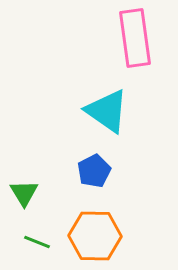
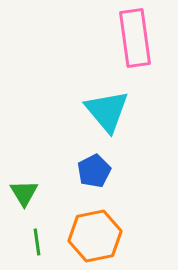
cyan triangle: rotated 15 degrees clockwise
orange hexagon: rotated 12 degrees counterclockwise
green line: rotated 60 degrees clockwise
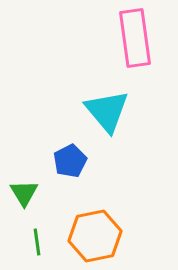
blue pentagon: moved 24 px left, 10 px up
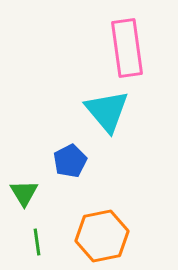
pink rectangle: moved 8 px left, 10 px down
orange hexagon: moved 7 px right
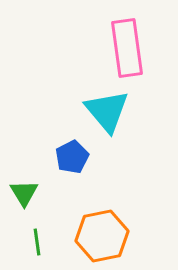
blue pentagon: moved 2 px right, 4 px up
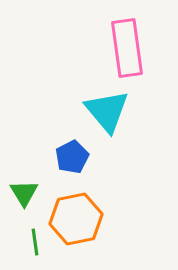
orange hexagon: moved 26 px left, 17 px up
green line: moved 2 px left
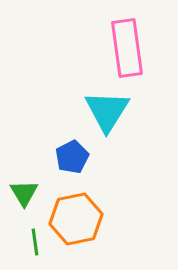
cyan triangle: rotated 12 degrees clockwise
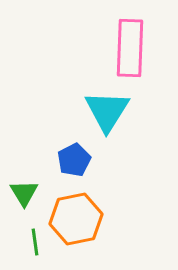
pink rectangle: moved 3 px right; rotated 10 degrees clockwise
blue pentagon: moved 2 px right, 3 px down
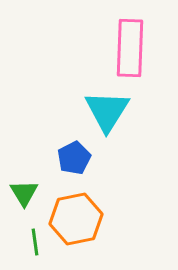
blue pentagon: moved 2 px up
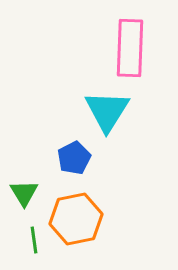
green line: moved 1 px left, 2 px up
